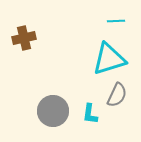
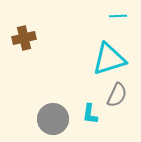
cyan line: moved 2 px right, 5 px up
gray circle: moved 8 px down
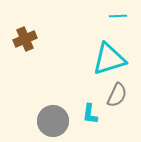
brown cross: moved 1 px right, 1 px down; rotated 10 degrees counterclockwise
gray circle: moved 2 px down
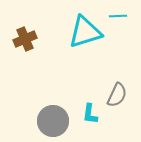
cyan triangle: moved 24 px left, 27 px up
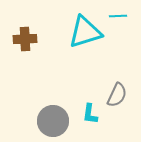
brown cross: rotated 20 degrees clockwise
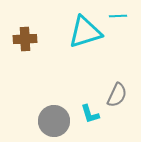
cyan L-shape: rotated 25 degrees counterclockwise
gray circle: moved 1 px right
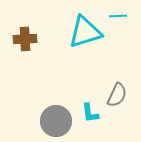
cyan L-shape: moved 1 px up; rotated 10 degrees clockwise
gray circle: moved 2 px right
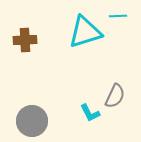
brown cross: moved 1 px down
gray semicircle: moved 2 px left, 1 px down
cyan L-shape: rotated 20 degrees counterclockwise
gray circle: moved 24 px left
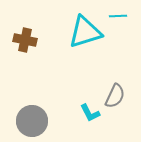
brown cross: rotated 15 degrees clockwise
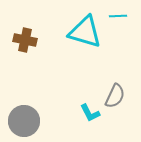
cyan triangle: rotated 33 degrees clockwise
gray circle: moved 8 px left
